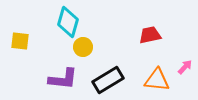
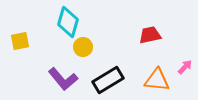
yellow square: rotated 18 degrees counterclockwise
purple L-shape: rotated 44 degrees clockwise
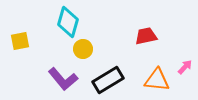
red trapezoid: moved 4 px left, 1 px down
yellow circle: moved 2 px down
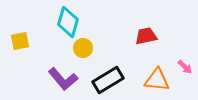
yellow circle: moved 1 px up
pink arrow: rotated 91 degrees clockwise
